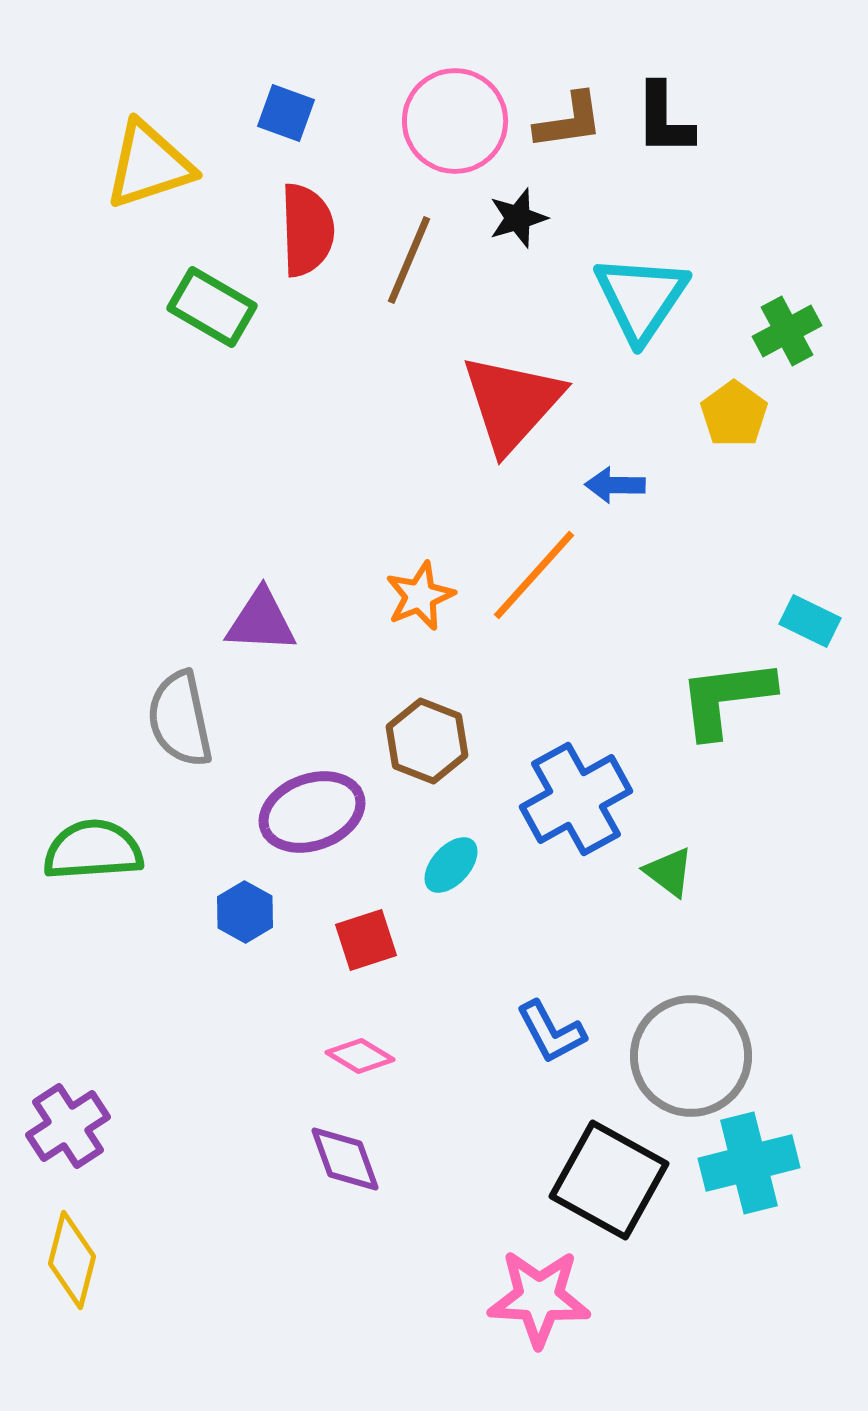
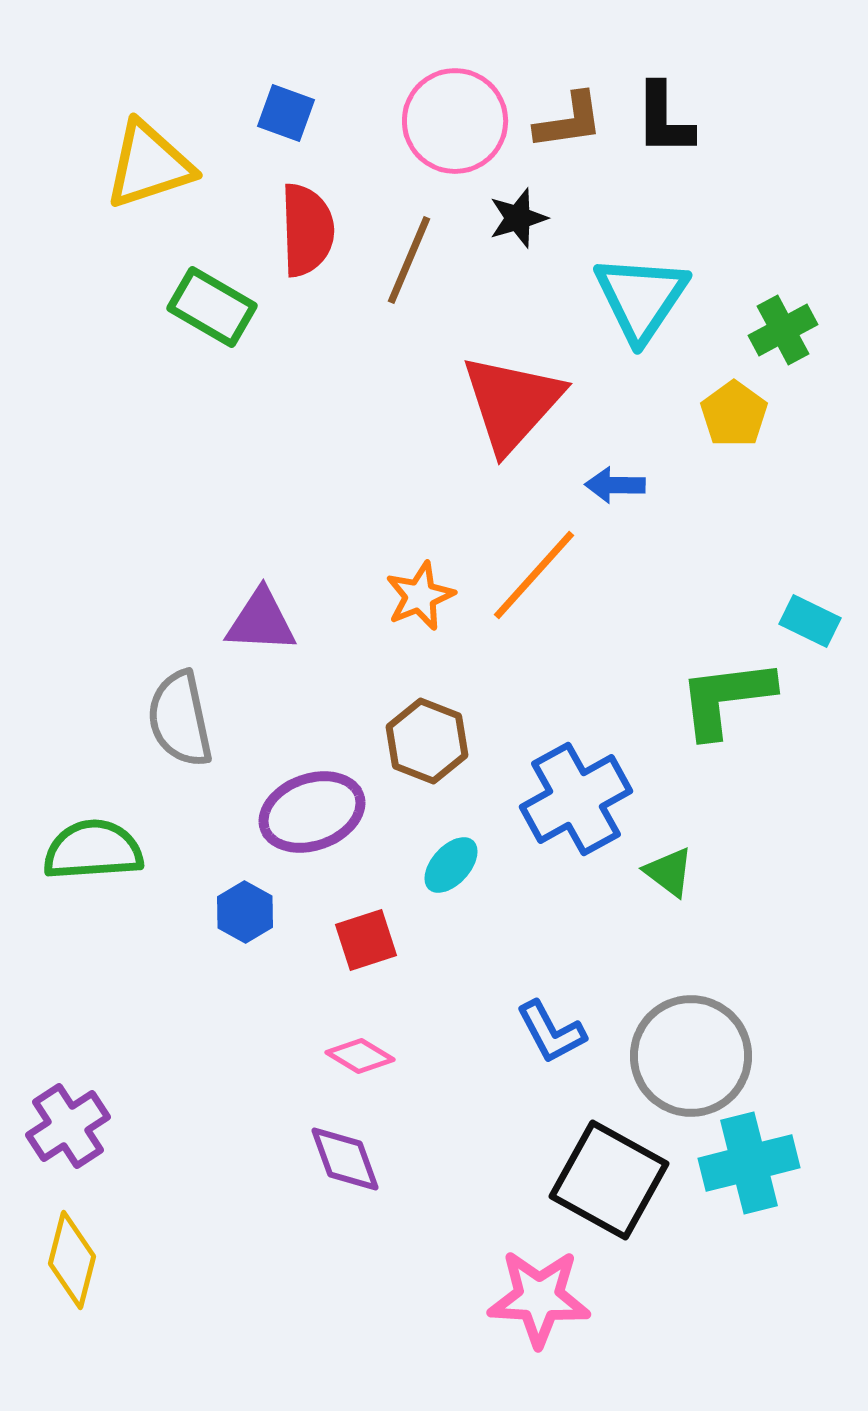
green cross: moved 4 px left, 1 px up
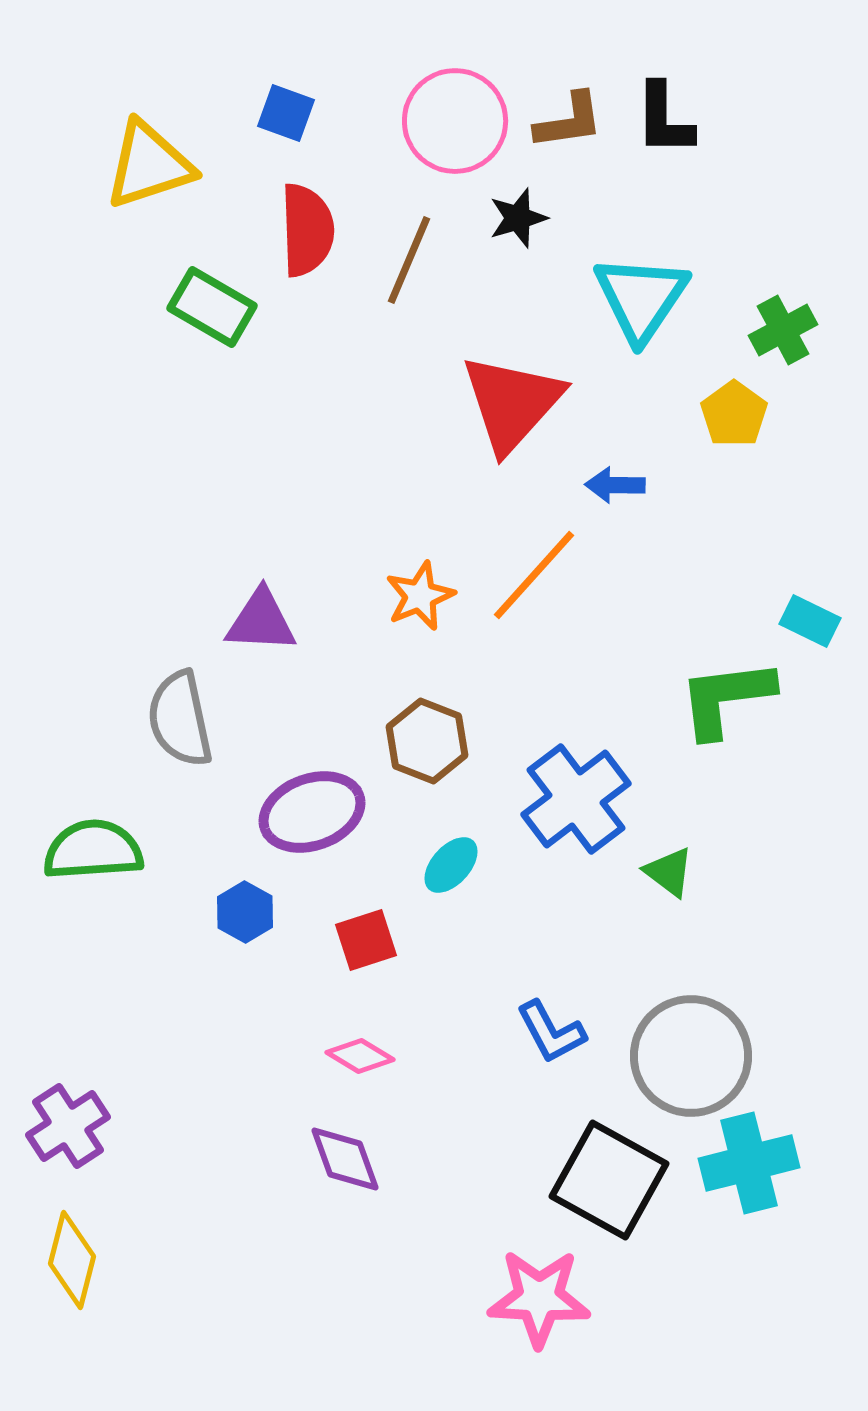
blue cross: rotated 8 degrees counterclockwise
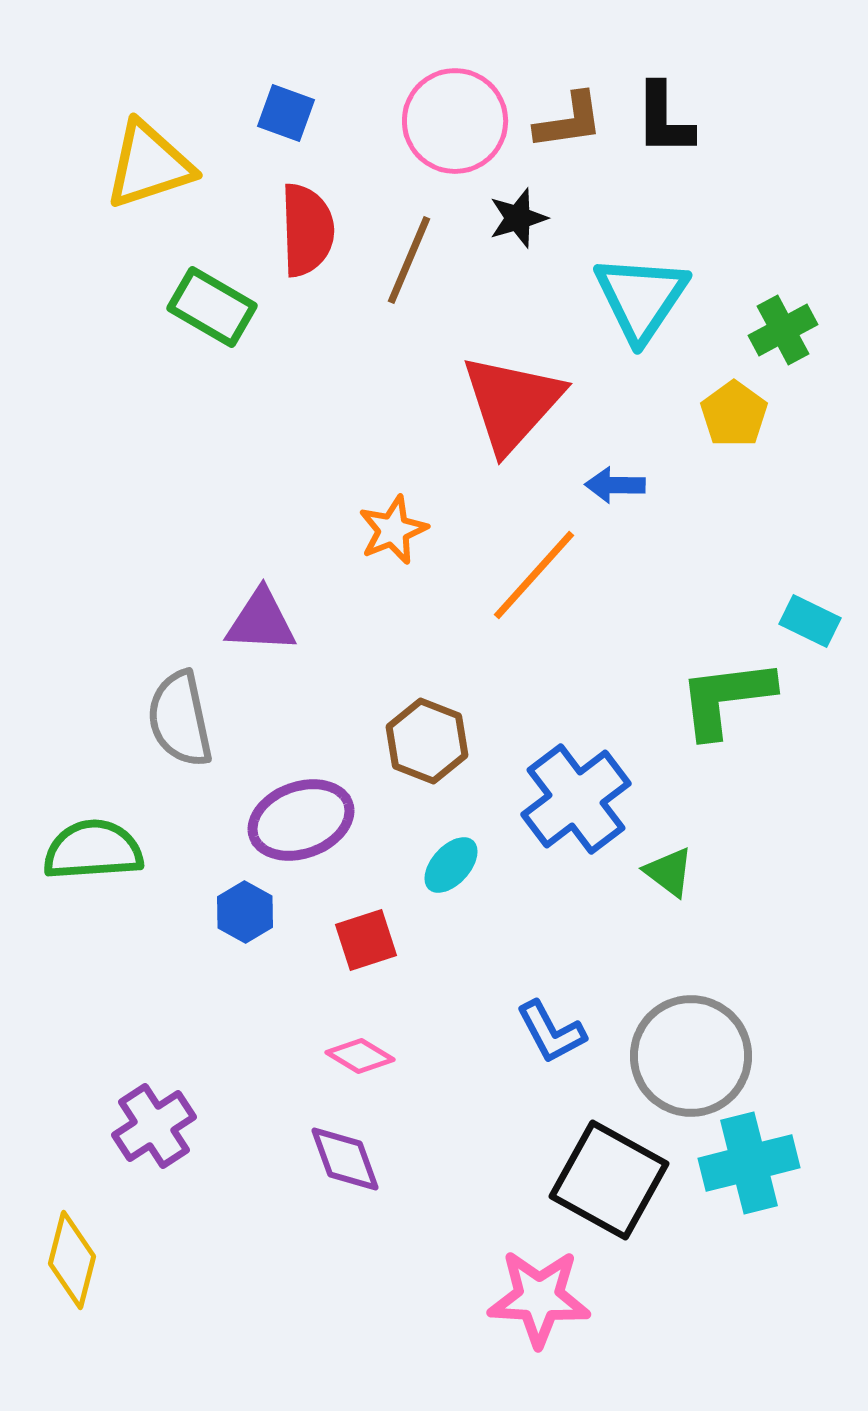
orange star: moved 27 px left, 66 px up
purple ellipse: moved 11 px left, 8 px down
purple cross: moved 86 px right
